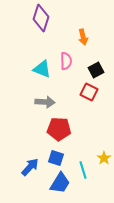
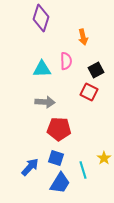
cyan triangle: rotated 24 degrees counterclockwise
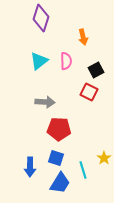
cyan triangle: moved 3 px left, 8 px up; rotated 36 degrees counterclockwise
blue arrow: rotated 138 degrees clockwise
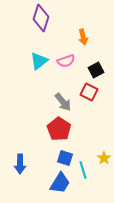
pink semicircle: rotated 72 degrees clockwise
gray arrow: moved 18 px right; rotated 48 degrees clockwise
red pentagon: rotated 30 degrees clockwise
blue square: moved 9 px right
blue arrow: moved 10 px left, 3 px up
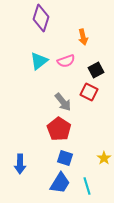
cyan line: moved 4 px right, 16 px down
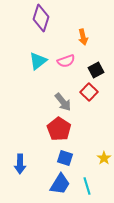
cyan triangle: moved 1 px left
red square: rotated 18 degrees clockwise
blue trapezoid: moved 1 px down
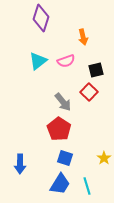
black square: rotated 14 degrees clockwise
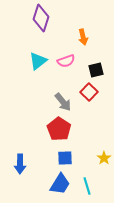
blue square: rotated 21 degrees counterclockwise
